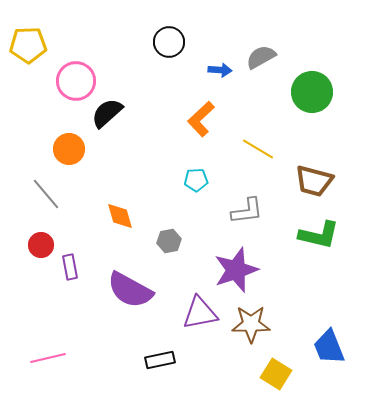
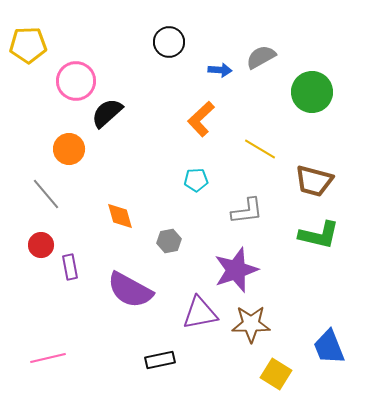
yellow line: moved 2 px right
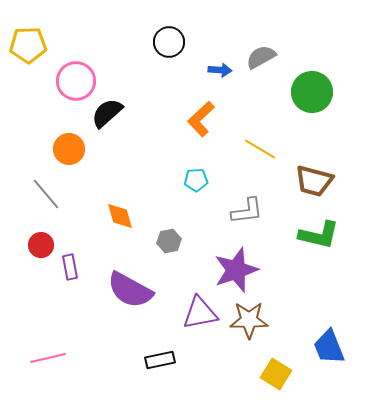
brown star: moved 2 px left, 4 px up
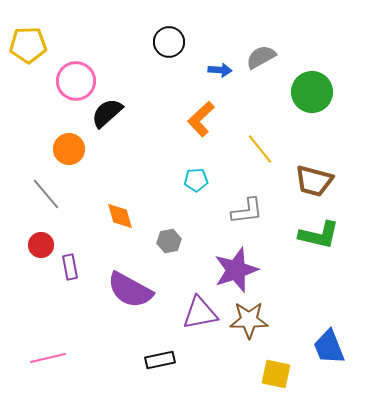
yellow line: rotated 20 degrees clockwise
yellow square: rotated 20 degrees counterclockwise
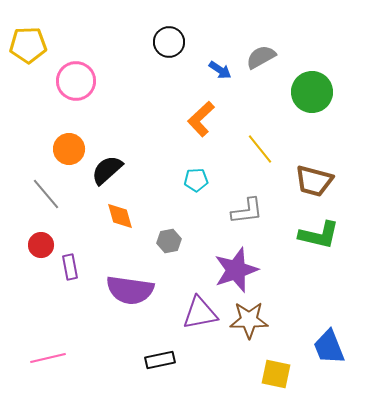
blue arrow: rotated 30 degrees clockwise
black semicircle: moved 57 px down
purple semicircle: rotated 21 degrees counterclockwise
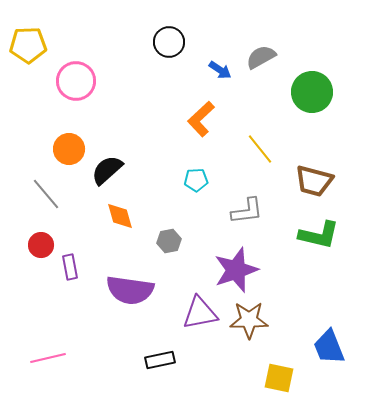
yellow square: moved 3 px right, 4 px down
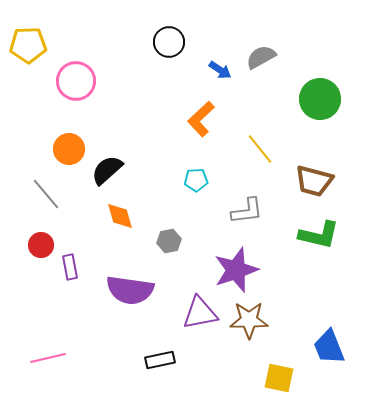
green circle: moved 8 px right, 7 px down
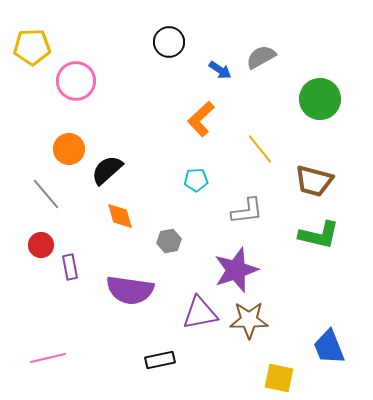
yellow pentagon: moved 4 px right, 2 px down
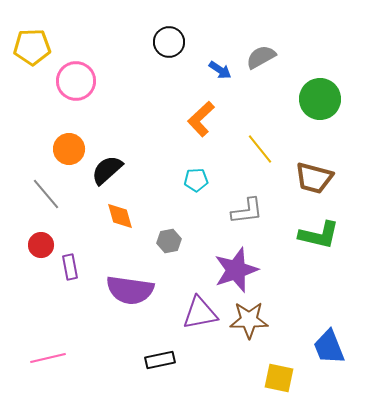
brown trapezoid: moved 3 px up
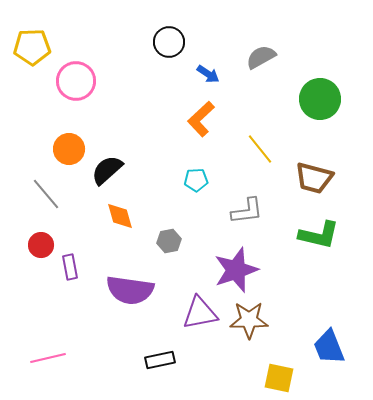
blue arrow: moved 12 px left, 4 px down
